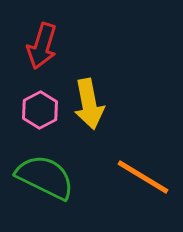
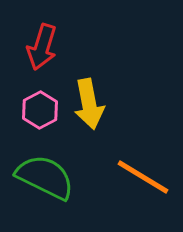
red arrow: moved 1 px down
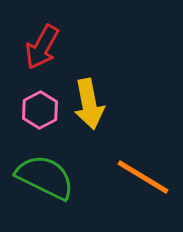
red arrow: rotated 12 degrees clockwise
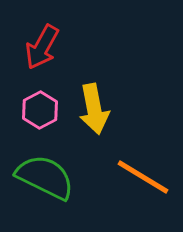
yellow arrow: moved 5 px right, 5 px down
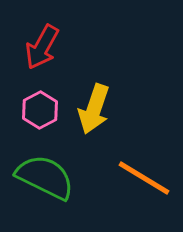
yellow arrow: rotated 30 degrees clockwise
orange line: moved 1 px right, 1 px down
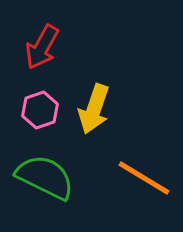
pink hexagon: rotated 9 degrees clockwise
